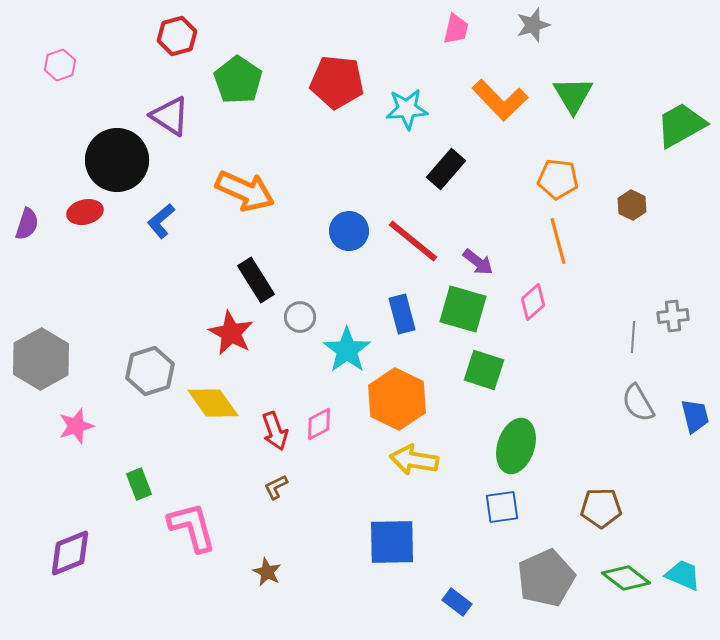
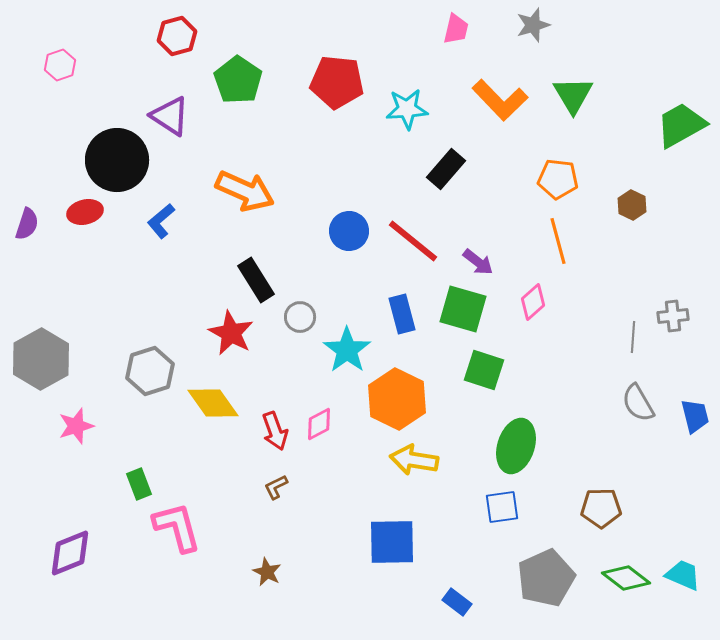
pink L-shape at (192, 527): moved 15 px left
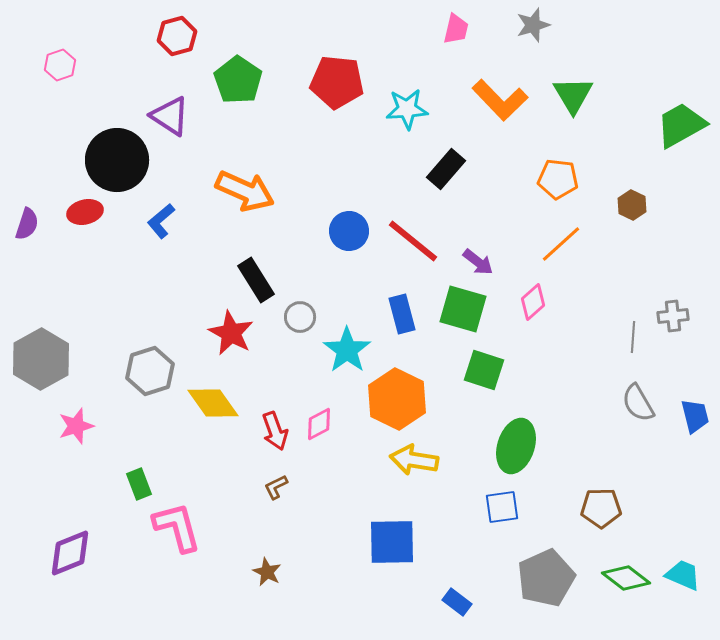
orange line at (558, 241): moved 3 px right, 3 px down; rotated 63 degrees clockwise
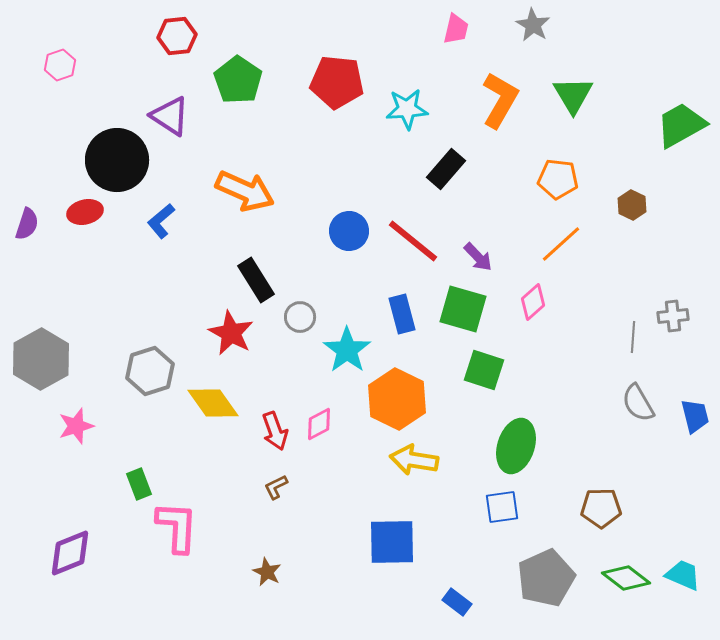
gray star at (533, 25): rotated 24 degrees counterclockwise
red hexagon at (177, 36): rotated 9 degrees clockwise
orange L-shape at (500, 100): rotated 106 degrees counterclockwise
purple arrow at (478, 262): moved 5 px up; rotated 8 degrees clockwise
pink L-shape at (177, 527): rotated 18 degrees clockwise
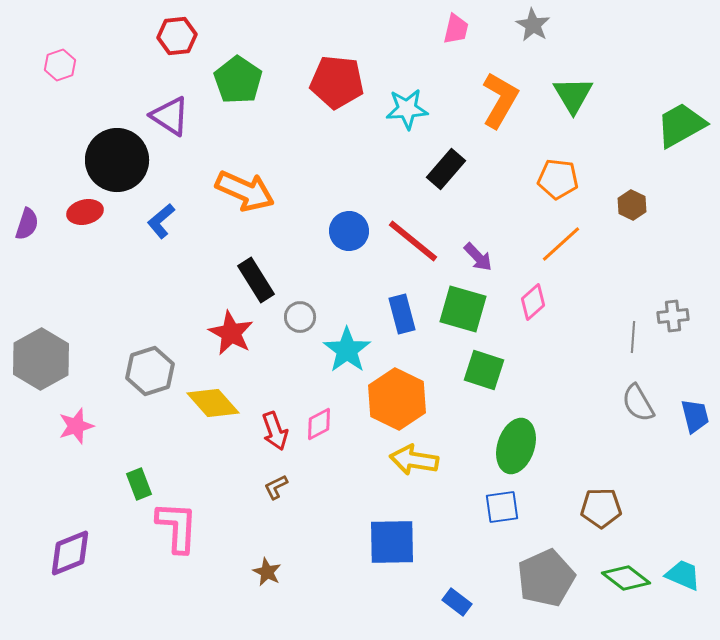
yellow diamond at (213, 403): rotated 6 degrees counterclockwise
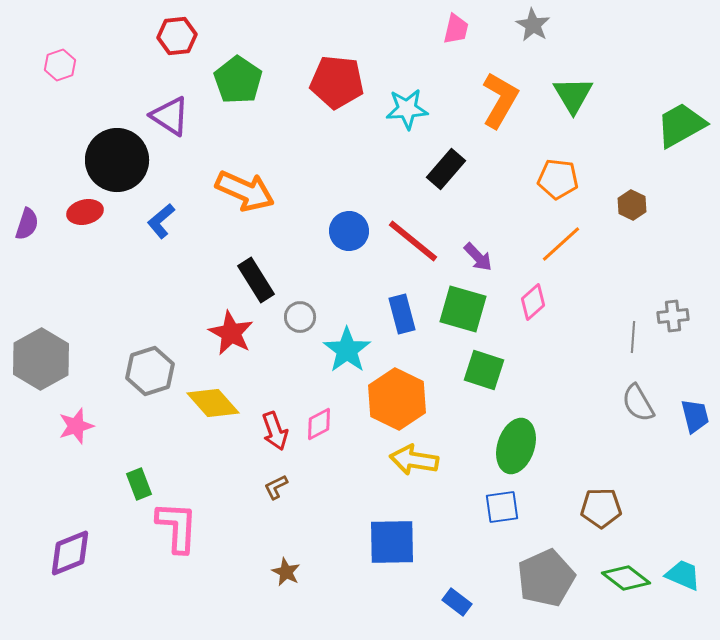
brown star at (267, 572): moved 19 px right
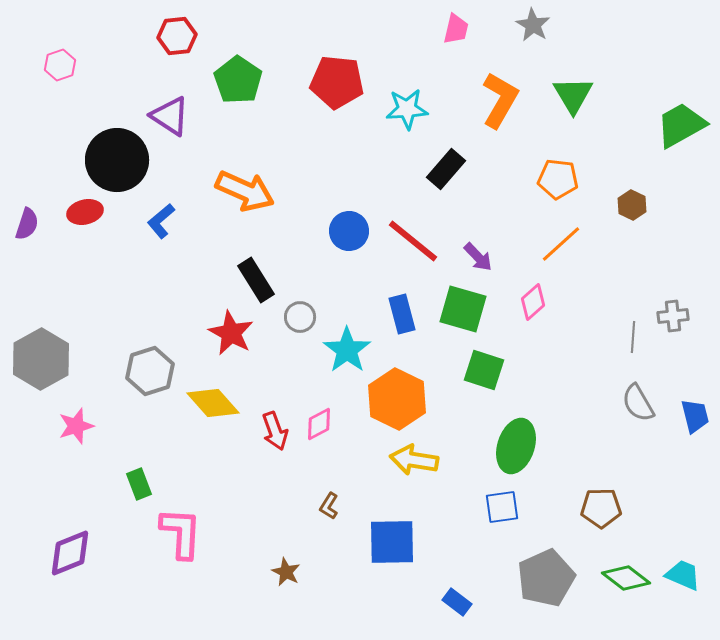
brown L-shape at (276, 487): moved 53 px right, 19 px down; rotated 32 degrees counterclockwise
pink L-shape at (177, 527): moved 4 px right, 6 px down
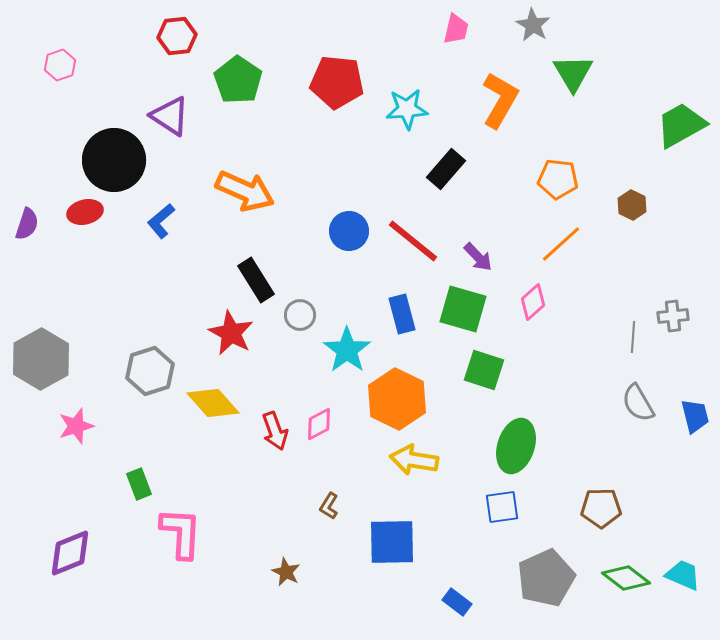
green triangle at (573, 95): moved 22 px up
black circle at (117, 160): moved 3 px left
gray circle at (300, 317): moved 2 px up
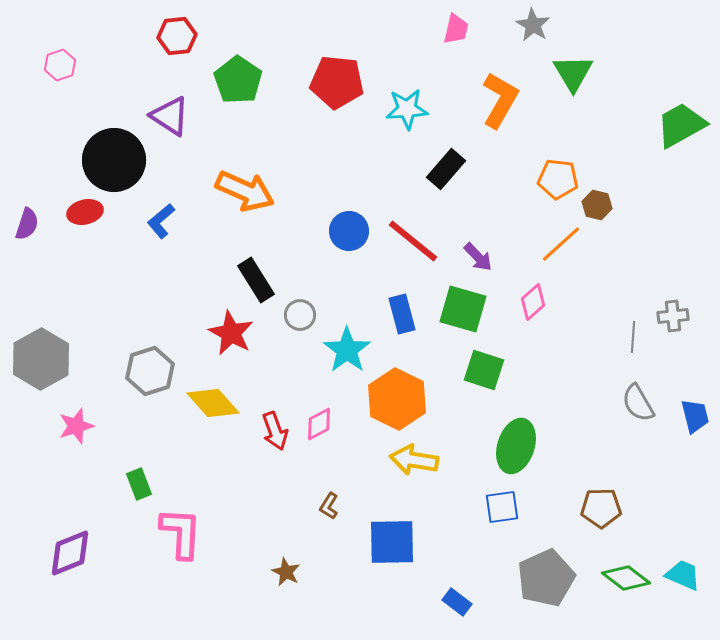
brown hexagon at (632, 205): moved 35 px left; rotated 12 degrees counterclockwise
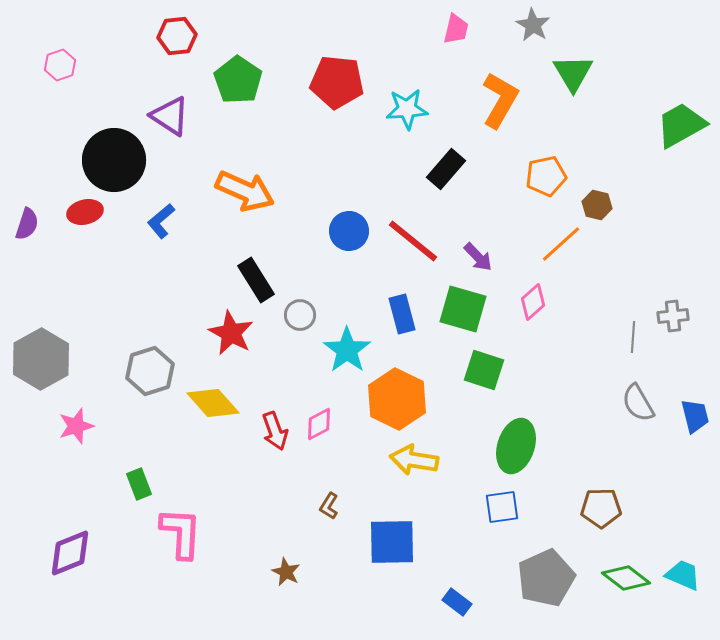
orange pentagon at (558, 179): moved 12 px left, 3 px up; rotated 18 degrees counterclockwise
